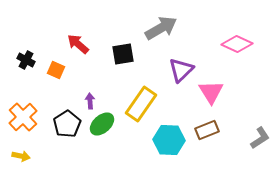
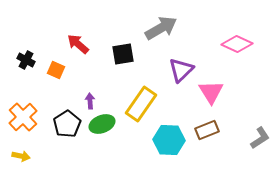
green ellipse: rotated 20 degrees clockwise
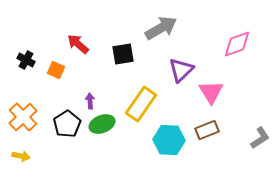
pink diamond: rotated 44 degrees counterclockwise
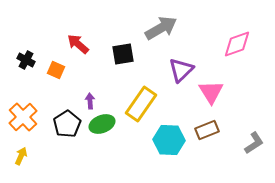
gray L-shape: moved 6 px left, 5 px down
yellow arrow: rotated 78 degrees counterclockwise
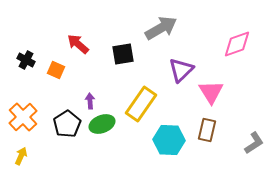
brown rectangle: rotated 55 degrees counterclockwise
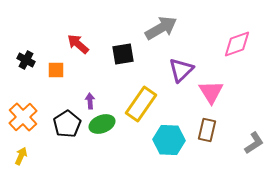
orange square: rotated 24 degrees counterclockwise
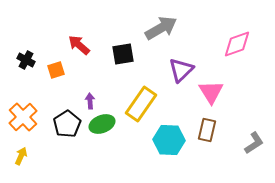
red arrow: moved 1 px right, 1 px down
orange square: rotated 18 degrees counterclockwise
